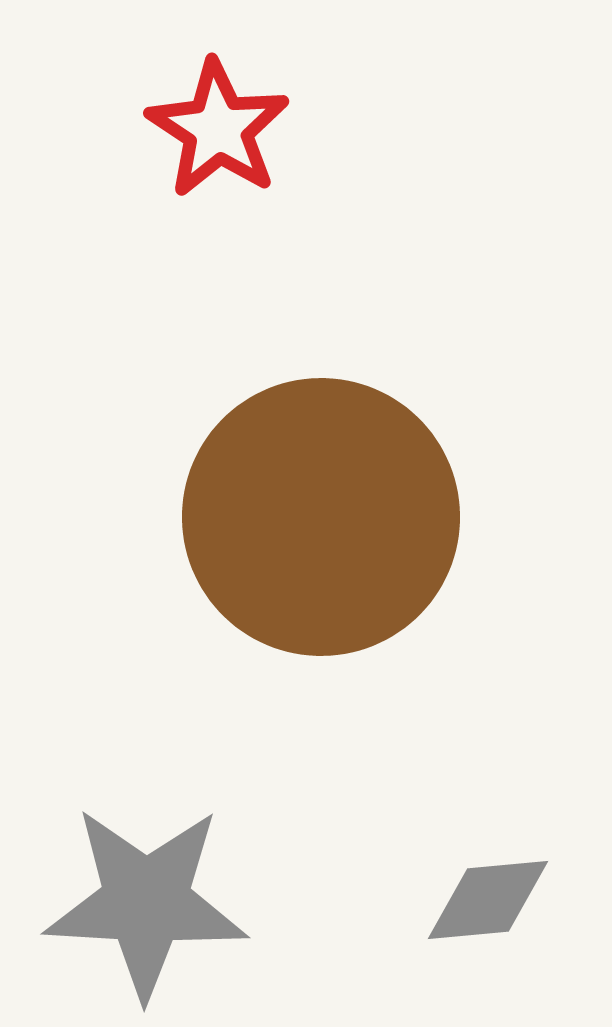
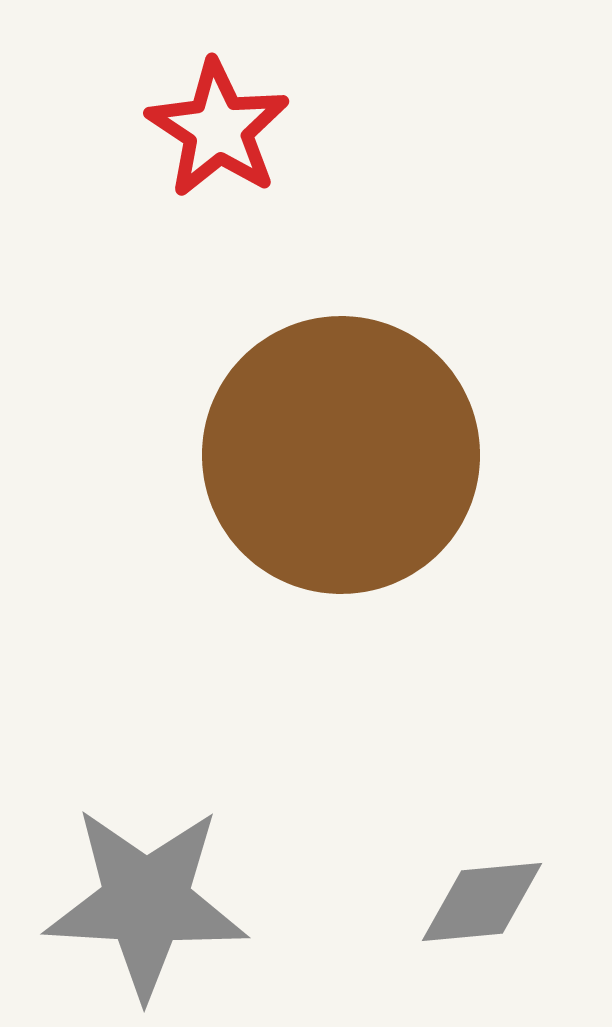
brown circle: moved 20 px right, 62 px up
gray diamond: moved 6 px left, 2 px down
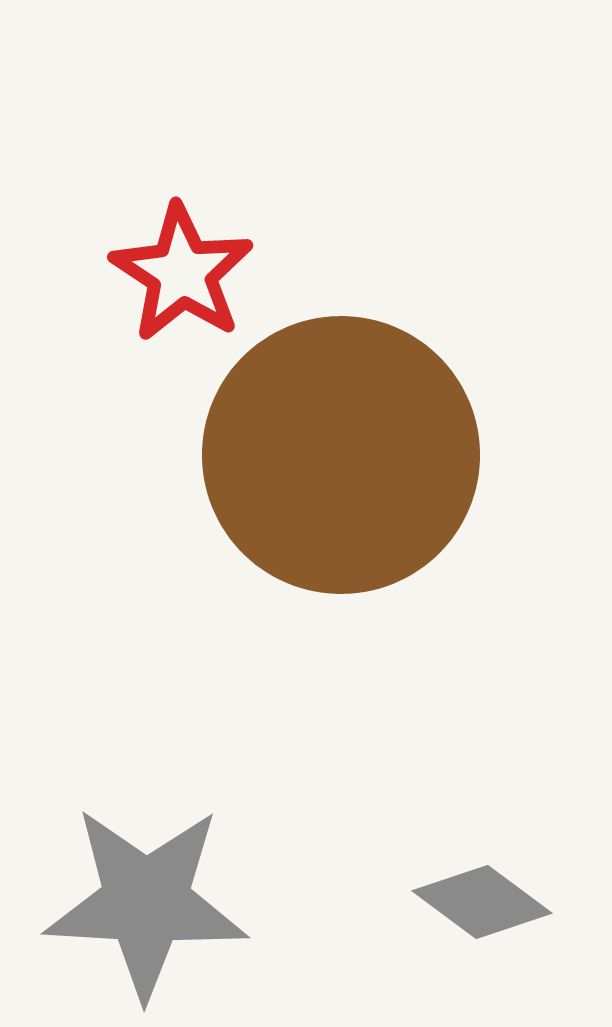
red star: moved 36 px left, 144 px down
gray diamond: rotated 42 degrees clockwise
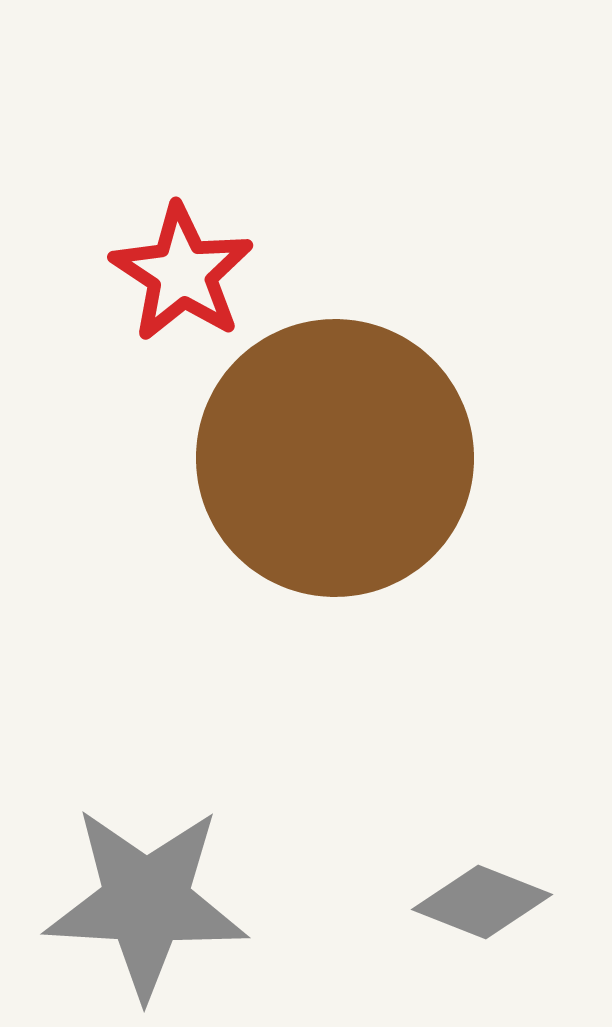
brown circle: moved 6 px left, 3 px down
gray diamond: rotated 15 degrees counterclockwise
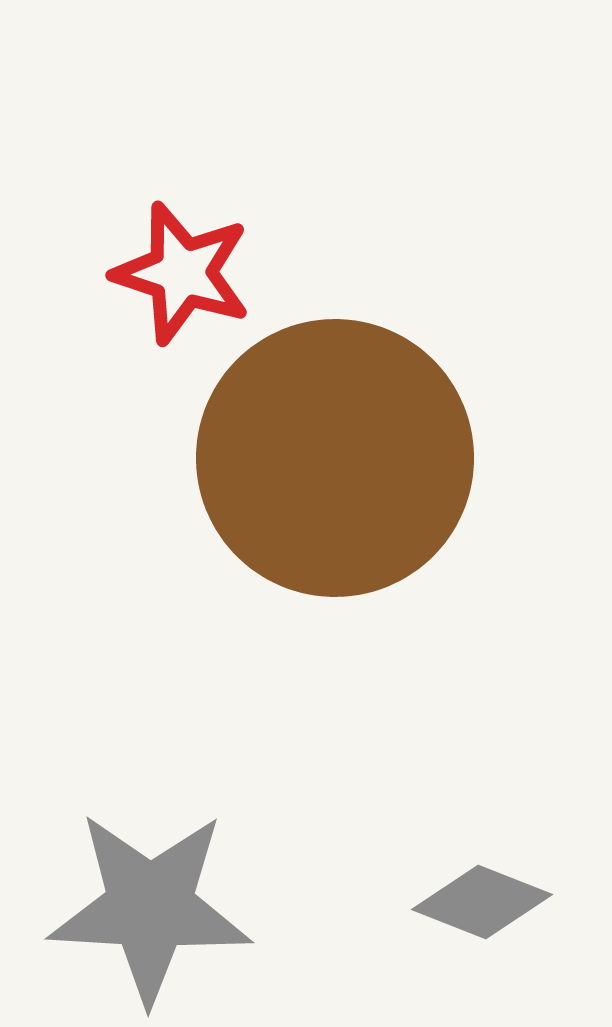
red star: rotated 15 degrees counterclockwise
gray star: moved 4 px right, 5 px down
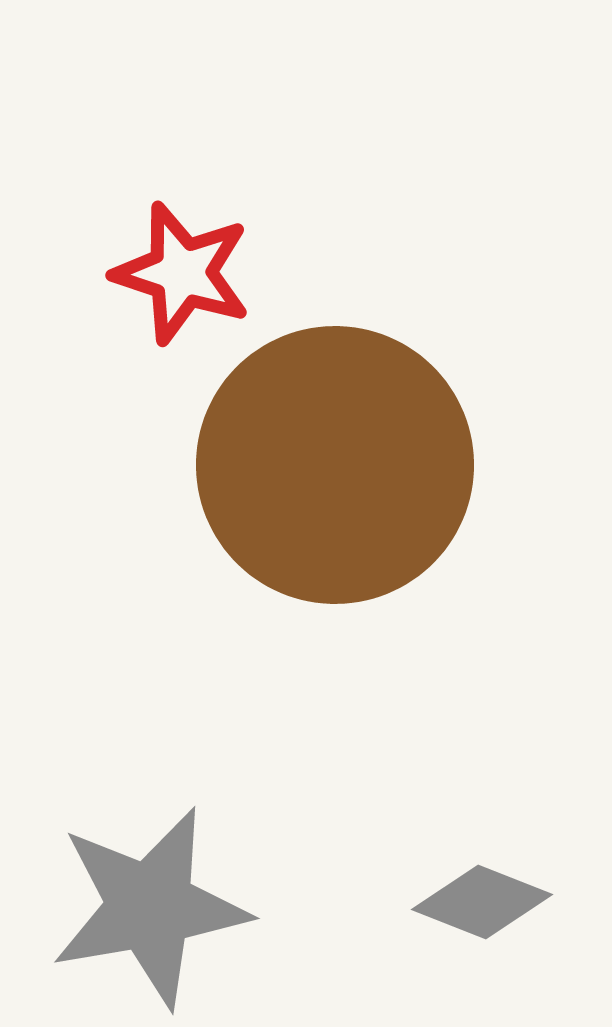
brown circle: moved 7 px down
gray star: rotated 13 degrees counterclockwise
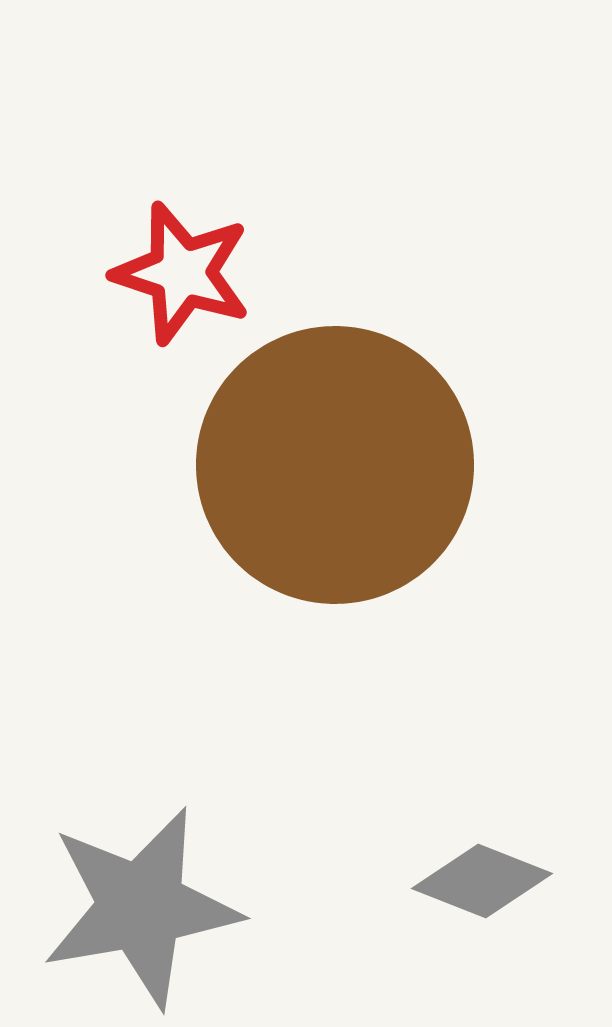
gray diamond: moved 21 px up
gray star: moved 9 px left
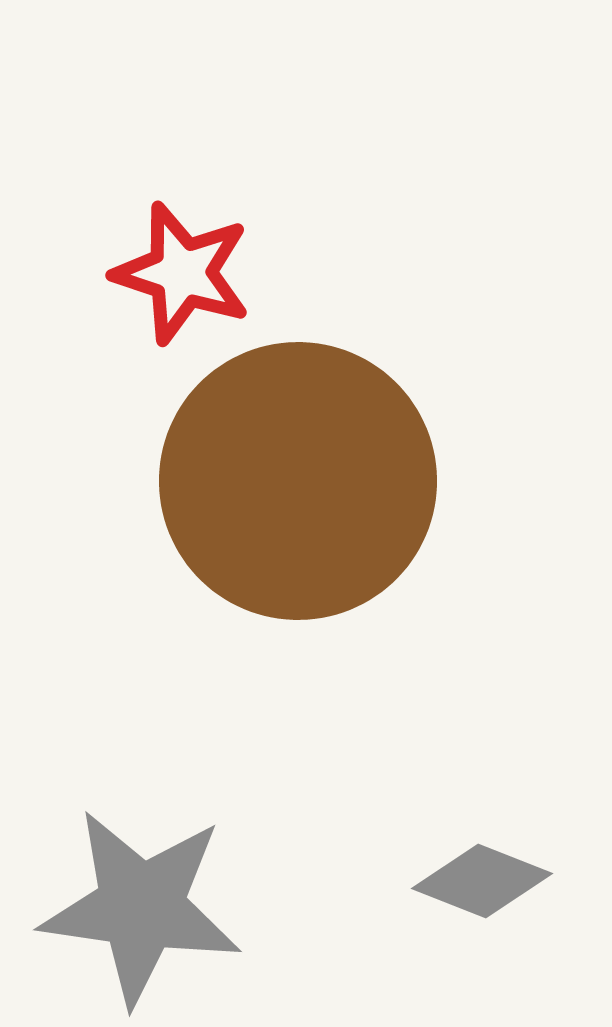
brown circle: moved 37 px left, 16 px down
gray star: rotated 18 degrees clockwise
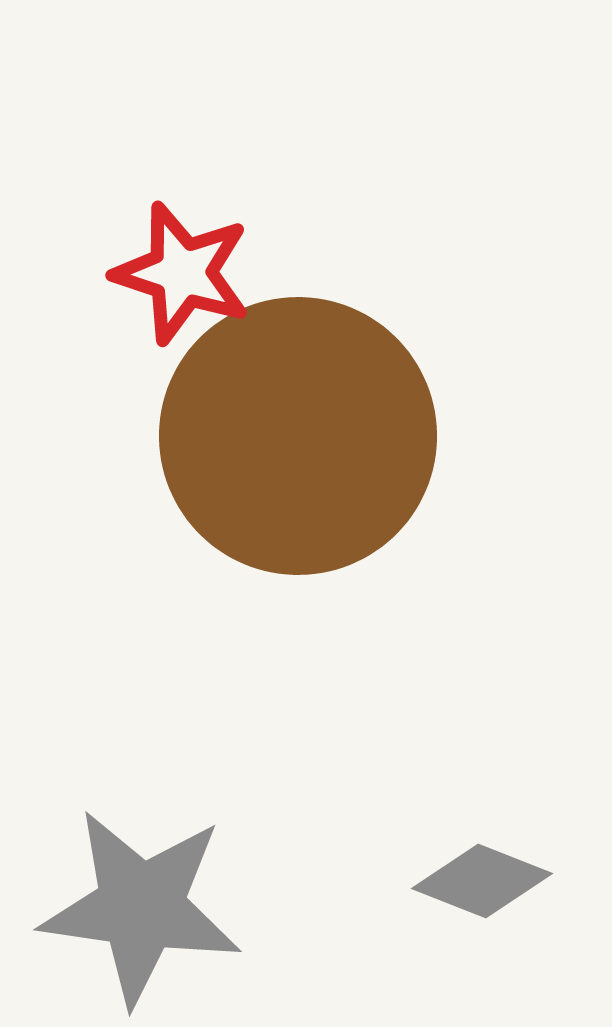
brown circle: moved 45 px up
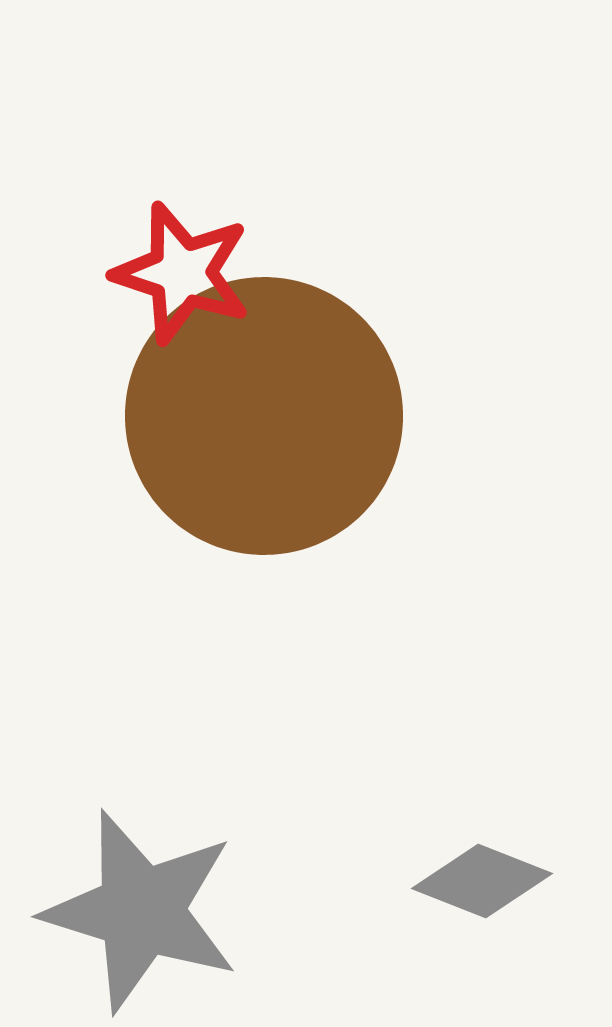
brown circle: moved 34 px left, 20 px up
gray star: moved 4 px down; rotated 9 degrees clockwise
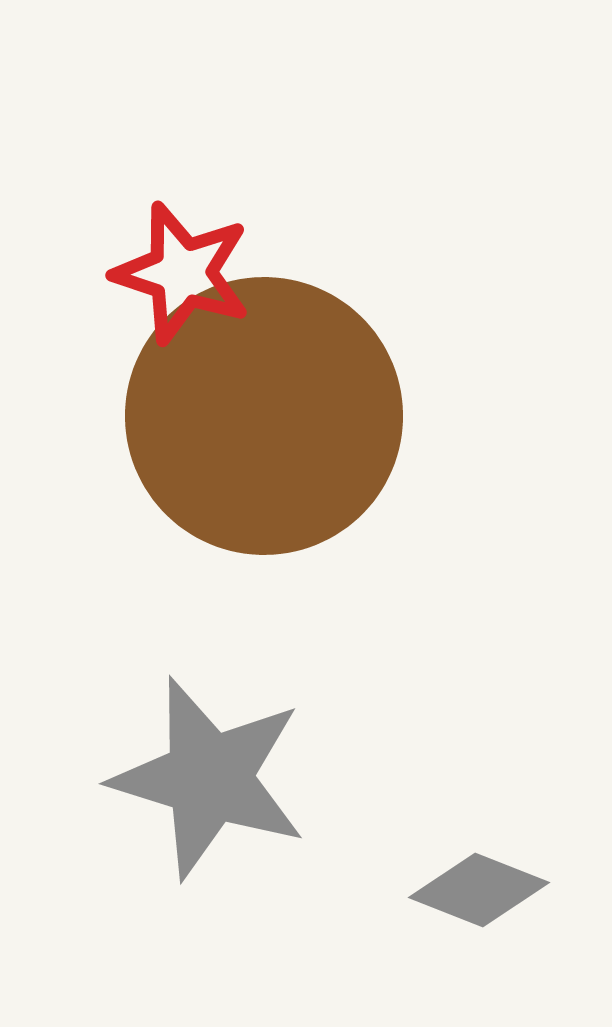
gray diamond: moved 3 px left, 9 px down
gray star: moved 68 px right, 133 px up
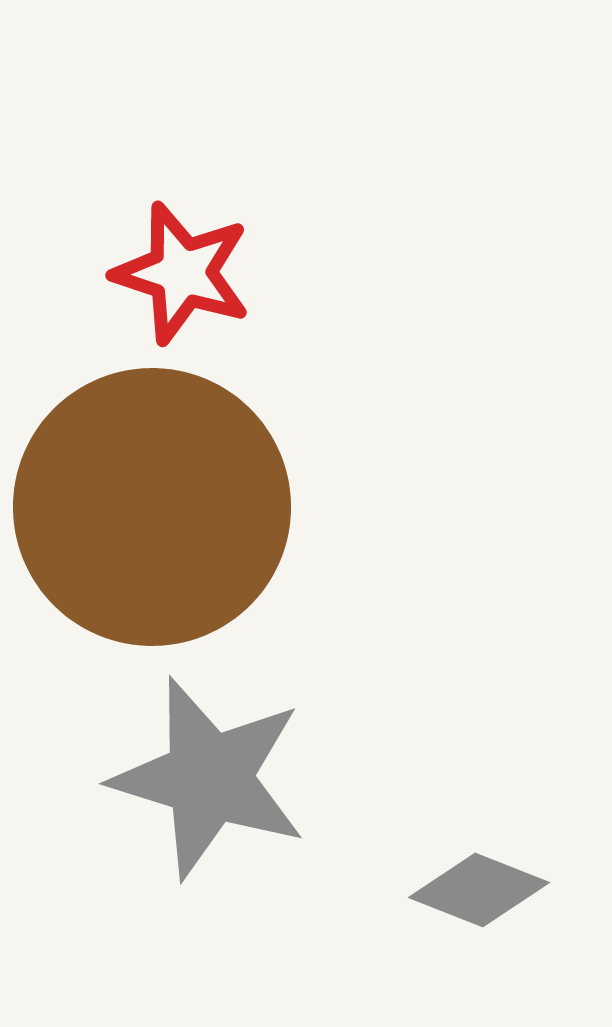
brown circle: moved 112 px left, 91 px down
